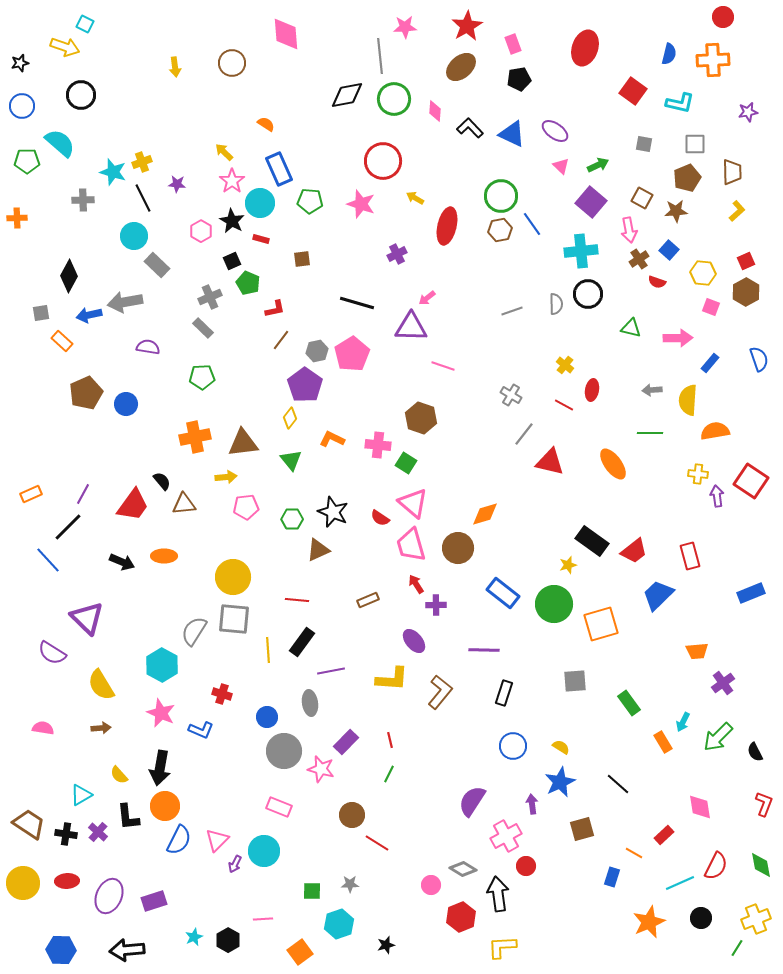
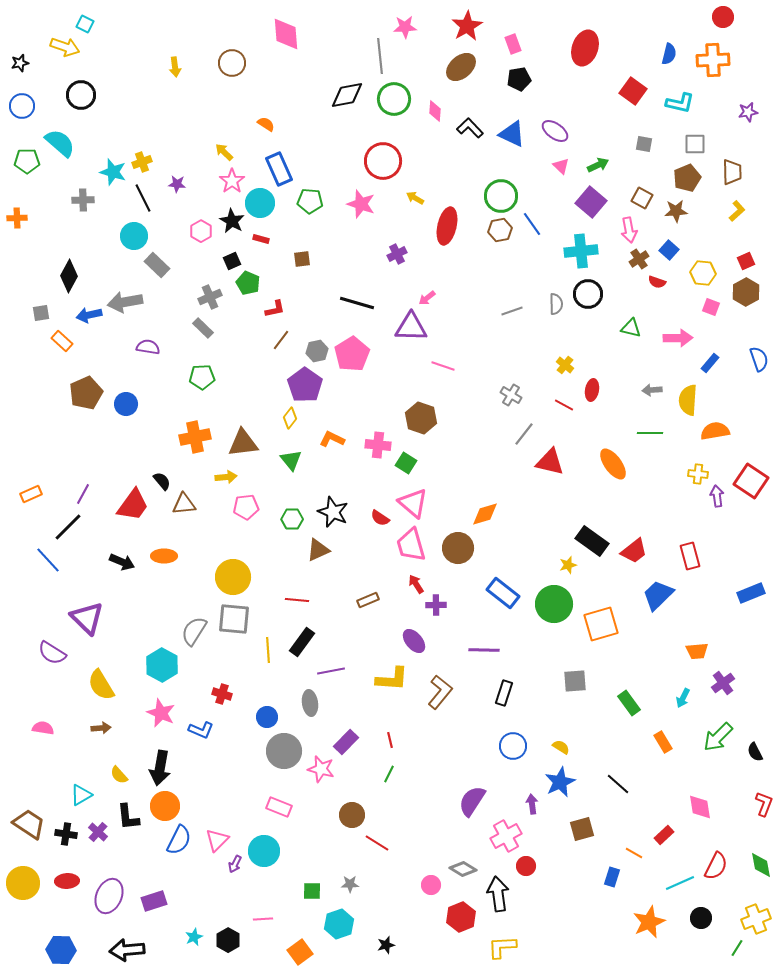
cyan arrow at (683, 722): moved 24 px up
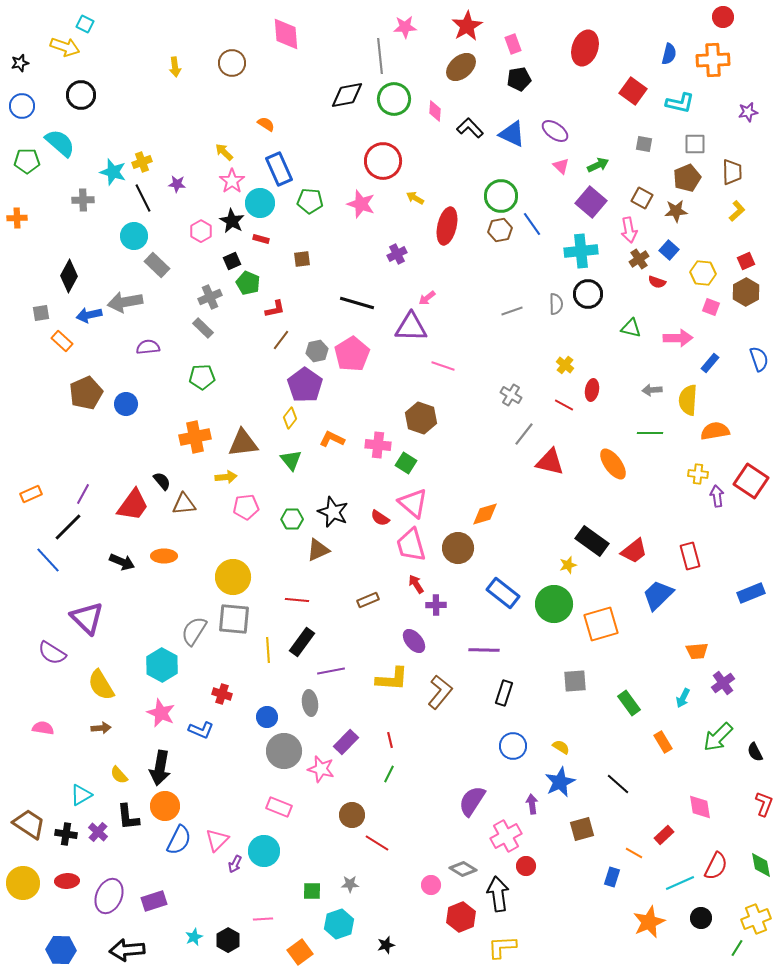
purple semicircle at (148, 347): rotated 15 degrees counterclockwise
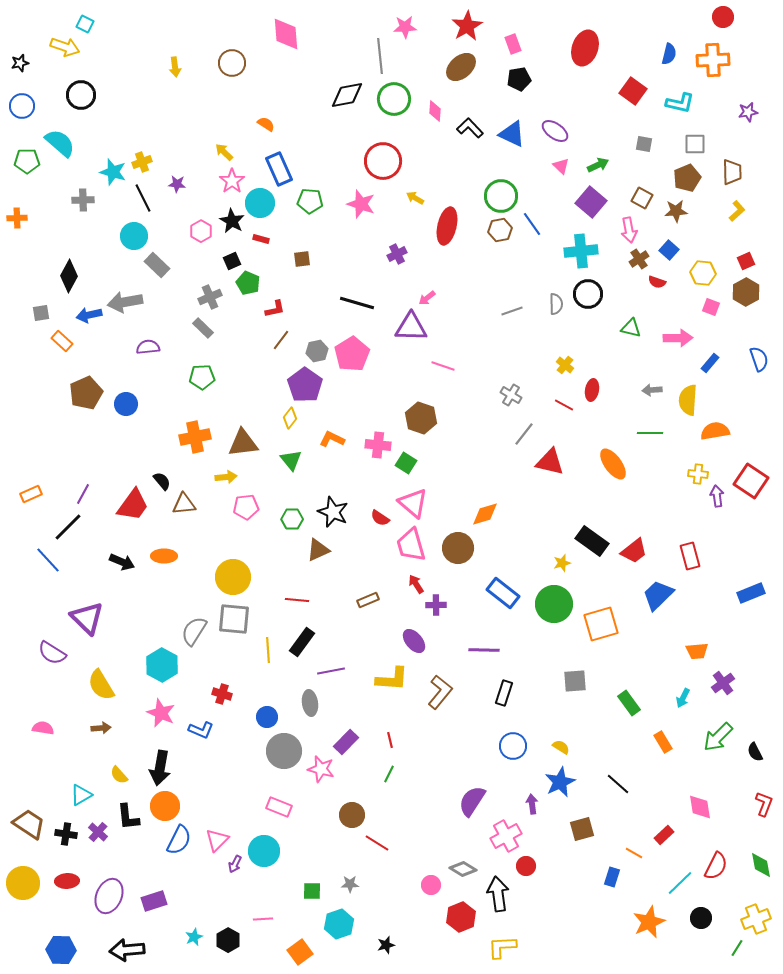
yellow star at (568, 565): moved 6 px left, 2 px up
cyan line at (680, 883): rotated 20 degrees counterclockwise
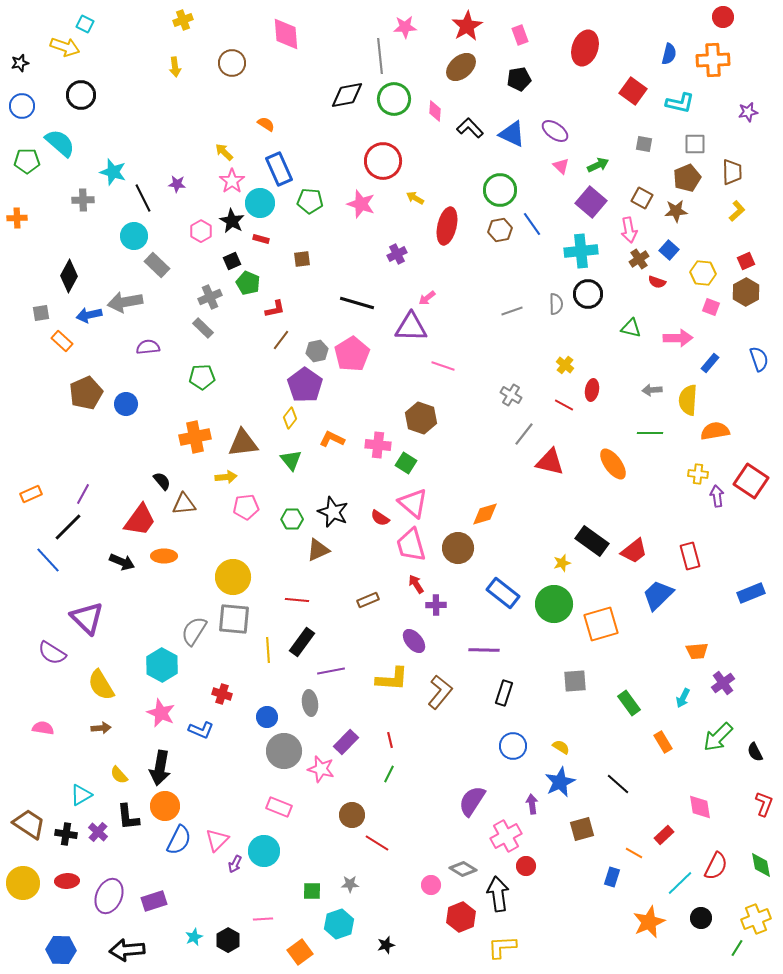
pink rectangle at (513, 44): moved 7 px right, 9 px up
yellow cross at (142, 162): moved 41 px right, 142 px up
green circle at (501, 196): moved 1 px left, 6 px up
red trapezoid at (133, 505): moved 7 px right, 15 px down
